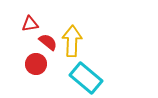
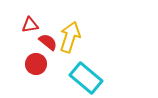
red triangle: moved 1 px down
yellow arrow: moved 2 px left, 4 px up; rotated 16 degrees clockwise
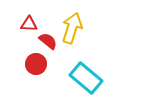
red triangle: moved 1 px left, 1 px up; rotated 12 degrees clockwise
yellow arrow: moved 2 px right, 9 px up
red semicircle: moved 1 px up
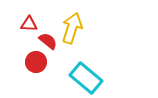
red circle: moved 2 px up
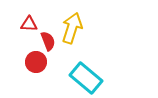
red semicircle: rotated 30 degrees clockwise
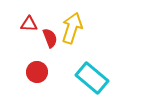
red semicircle: moved 2 px right, 3 px up
red circle: moved 1 px right, 10 px down
cyan rectangle: moved 6 px right
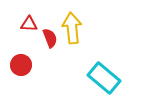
yellow arrow: rotated 24 degrees counterclockwise
red circle: moved 16 px left, 7 px up
cyan rectangle: moved 12 px right
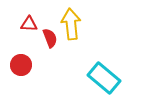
yellow arrow: moved 1 px left, 4 px up
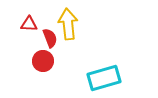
yellow arrow: moved 3 px left
red circle: moved 22 px right, 4 px up
cyan rectangle: rotated 56 degrees counterclockwise
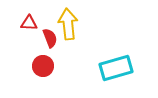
red triangle: moved 1 px up
red circle: moved 5 px down
cyan rectangle: moved 12 px right, 10 px up
